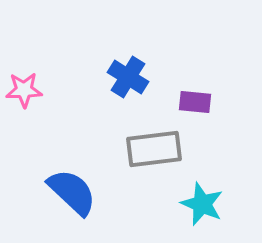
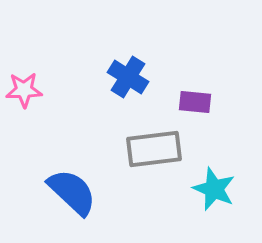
cyan star: moved 12 px right, 15 px up
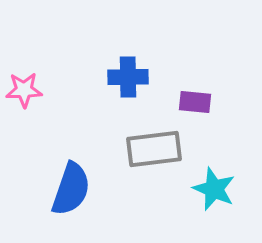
blue cross: rotated 33 degrees counterclockwise
blue semicircle: moved 1 px left, 3 px up; rotated 66 degrees clockwise
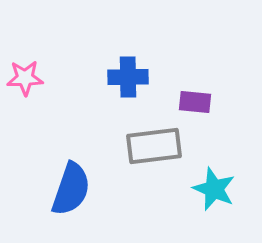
pink star: moved 1 px right, 12 px up
gray rectangle: moved 3 px up
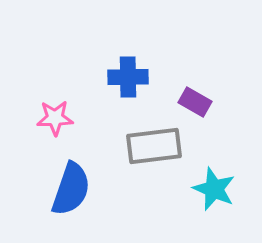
pink star: moved 30 px right, 40 px down
purple rectangle: rotated 24 degrees clockwise
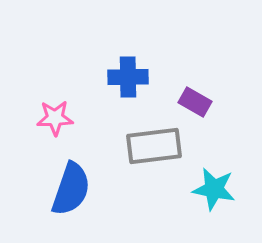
cyan star: rotated 12 degrees counterclockwise
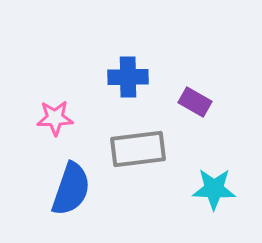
gray rectangle: moved 16 px left, 3 px down
cyan star: rotated 9 degrees counterclockwise
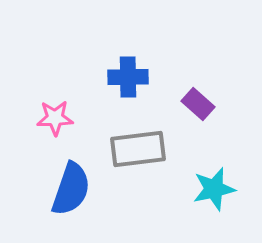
purple rectangle: moved 3 px right, 2 px down; rotated 12 degrees clockwise
cyan star: rotated 15 degrees counterclockwise
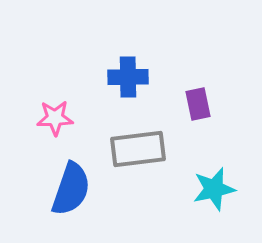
purple rectangle: rotated 36 degrees clockwise
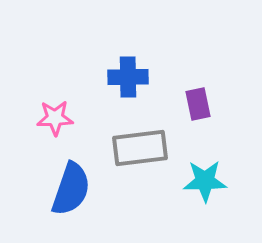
gray rectangle: moved 2 px right, 1 px up
cyan star: moved 9 px left, 8 px up; rotated 12 degrees clockwise
